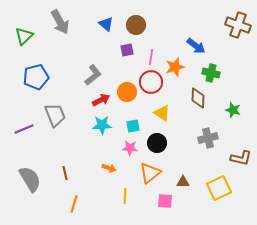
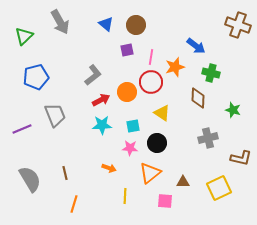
purple line: moved 2 px left
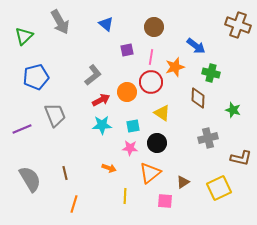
brown circle: moved 18 px right, 2 px down
brown triangle: rotated 32 degrees counterclockwise
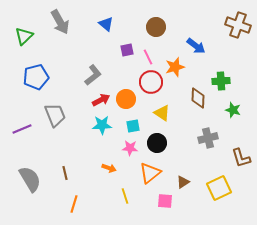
brown circle: moved 2 px right
pink line: moved 3 px left; rotated 35 degrees counterclockwise
green cross: moved 10 px right, 8 px down; rotated 18 degrees counterclockwise
orange circle: moved 1 px left, 7 px down
brown L-shape: rotated 60 degrees clockwise
yellow line: rotated 21 degrees counterclockwise
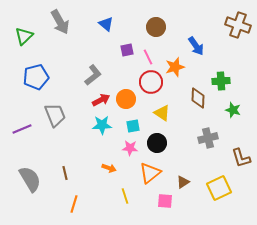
blue arrow: rotated 18 degrees clockwise
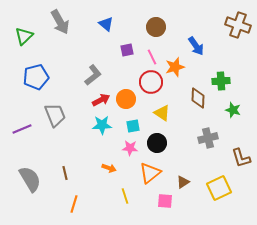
pink line: moved 4 px right
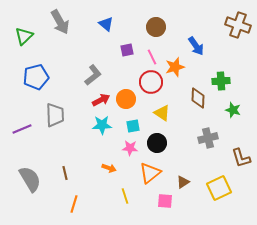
gray trapezoid: rotated 20 degrees clockwise
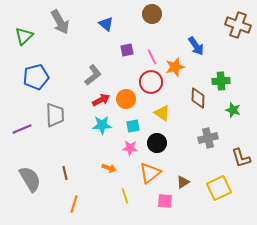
brown circle: moved 4 px left, 13 px up
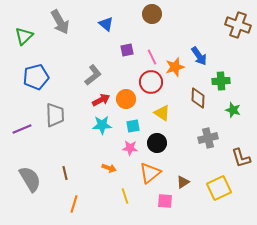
blue arrow: moved 3 px right, 10 px down
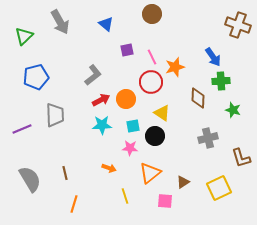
blue arrow: moved 14 px right, 1 px down
black circle: moved 2 px left, 7 px up
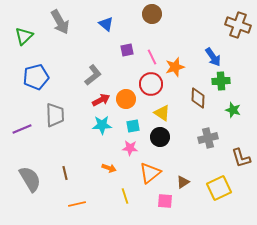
red circle: moved 2 px down
black circle: moved 5 px right, 1 px down
orange line: moved 3 px right; rotated 60 degrees clockwise
